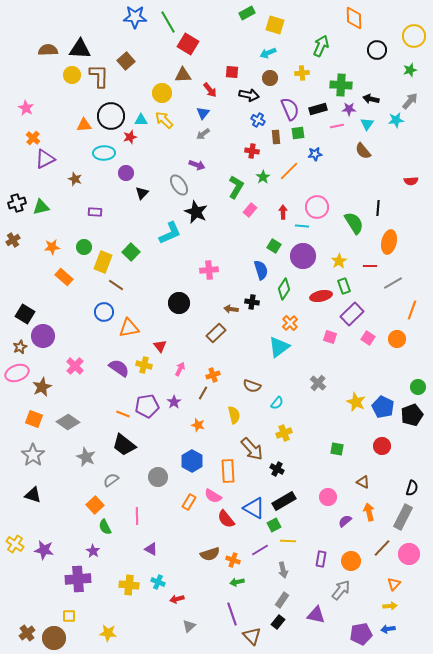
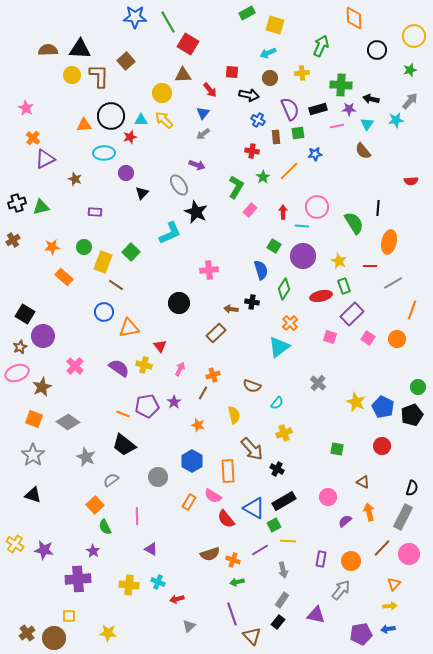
yellow star at (339, 261): rotated 14 degrees counterclockwise
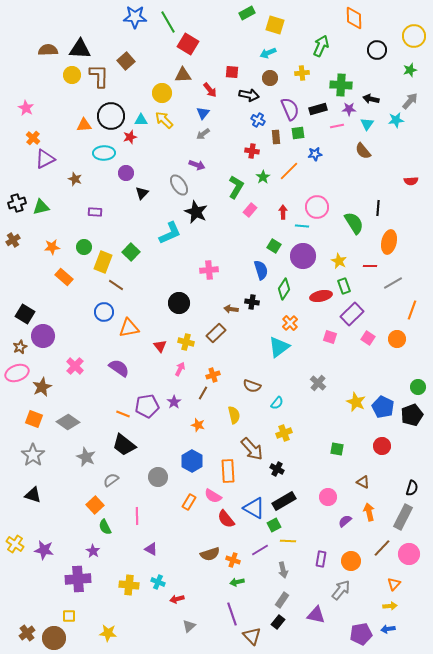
yellow cross at (144, 365): moved 42 px right, 23 px up
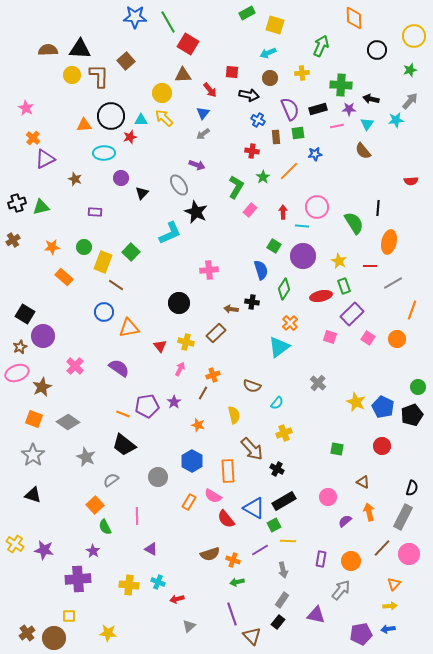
yellow arrow at (164, 120): moved 2 px up
purple circle at (126, 173): moved 5 px left, 5 px down
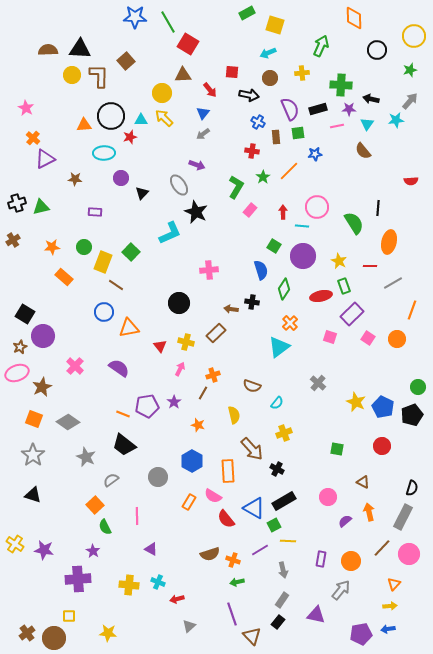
blue cross at (258, 120): moved 2 px down
brown star at (75, 179): rotated 16 degrees counterclockwise
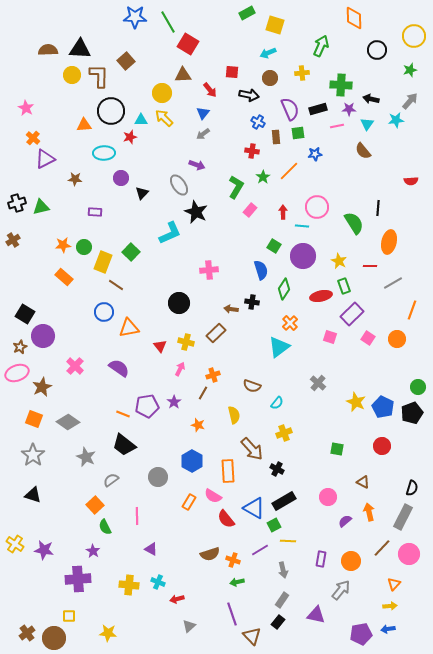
black circle at (111, 116): moved 5 px up
orange star at (52, 247): moved 11 px right, 2 px up
black pentagon at (412, 415): moved 2 px up
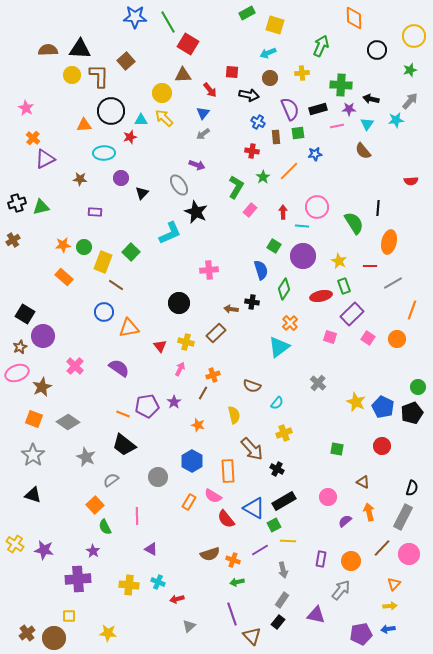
brown star at (75, 179): moved 5 px right
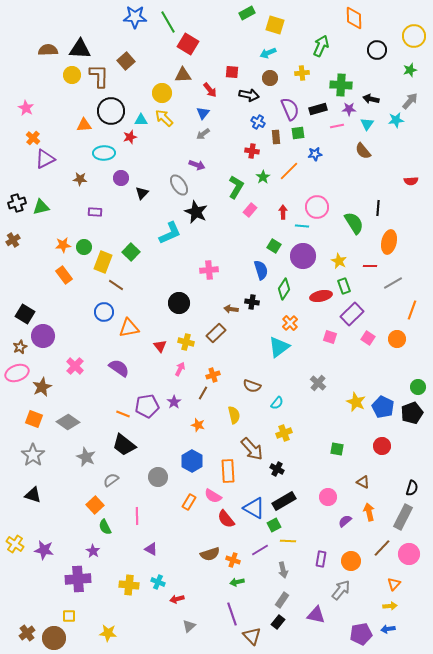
orange rectangle at (64, 277): moved 2 px up; rotated 12 degrees clockwise
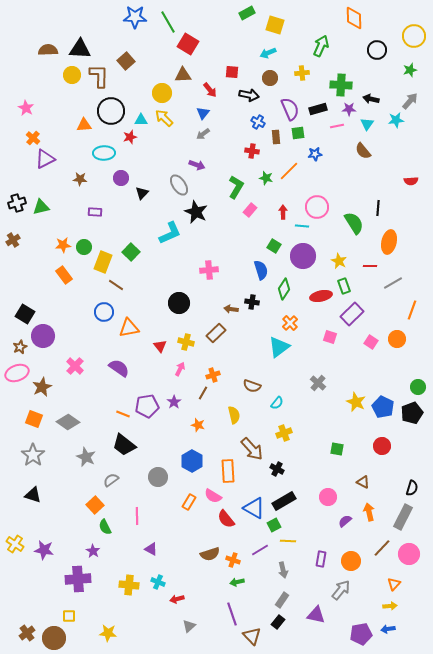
green star at (263, 177): moved 3 px right, 1 px down; rotated 24 degrees counterclockwise
pink square at (368, 338): moved 3 px right, 4 px down
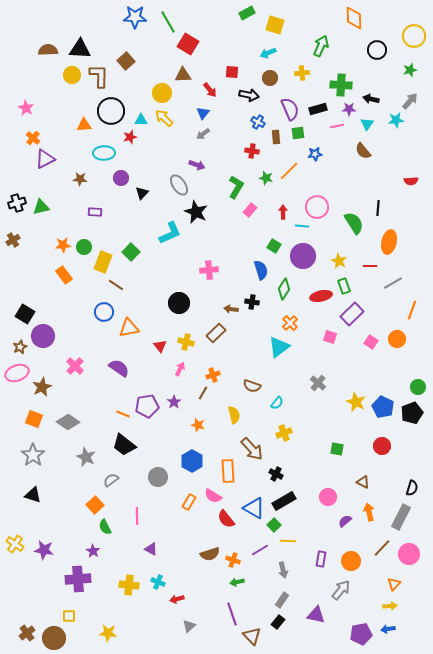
black cross at (277, 469): moved 1 px left, 5 px down
gray rectangle at (403, 517): moved 2 px left
green square at (274, 525): rotated 16 degrees counterclockwise
